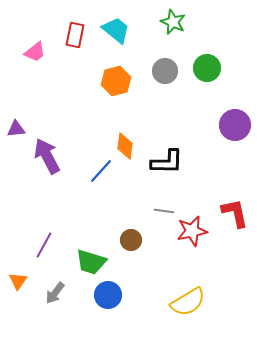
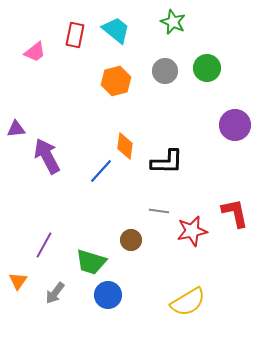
gray line: moved 5 px left
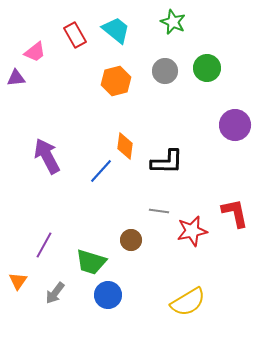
red rectangle: rotated 40 degrees counterclockwise
purple triangle: moved 51 px up
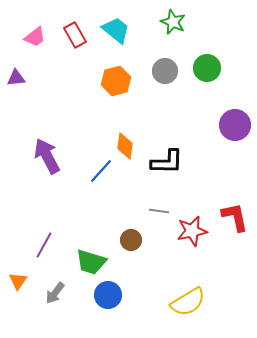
pink trapezoid: moved 15 px up
red L-shape: moved 4 px down
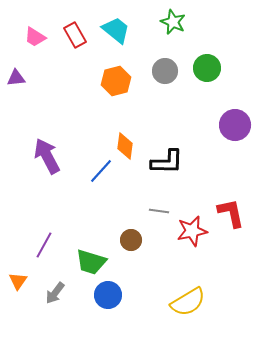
pink trapezoid: rotated 70 degrees clockwise
red L-shape: moved 4 px left, 4 px up
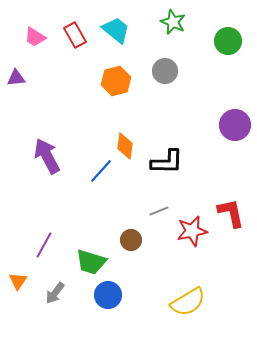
green circle: moved 21 px right, 27 px up
gray line: rotated 30 degrees counterclockwise
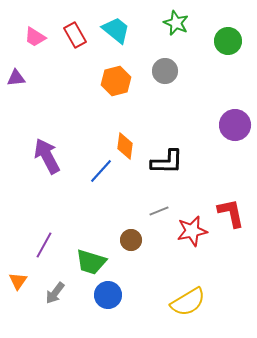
green star: moved 3 px right, 1 px down
